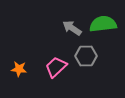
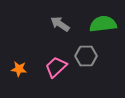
gray arrow: moved 12 px left, 4 px up
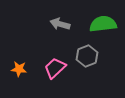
gray arrow: rotated 18 degrees counterclockwise
gray hexagon: moved 1 px right; rotated 20 degrees counterclockwise
pink trapezoid: moved 1 px left, 1 px down
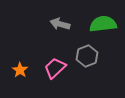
orange star: moved 1 px right, 1 px down; rotated 28 degrees clockwise
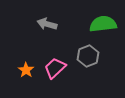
gray arrow: moved 13 px left
gray hexagon: moved 1 px right
orange star: moved 6 px right
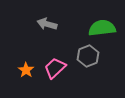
green semicircle: moved 1 px left, 4 px down
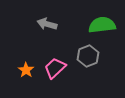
green semicircle: moved 3 px up
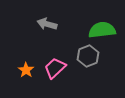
green semicircle: moved 5 px down
